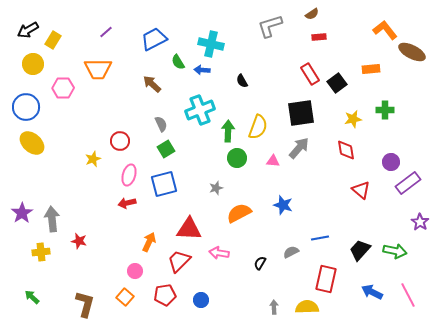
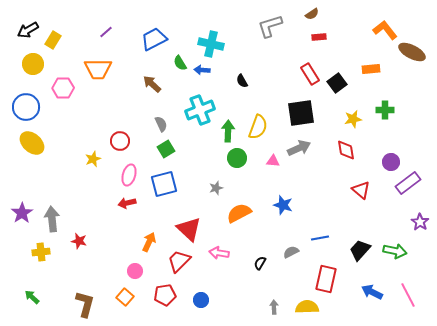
green semicircle at (178, 62): moved 2 px right, 1 px down
gray arrow at (299, 148): rotated 25 degrees clockwise
red triangle at (189, 229): rotated 40 degrees clockwise
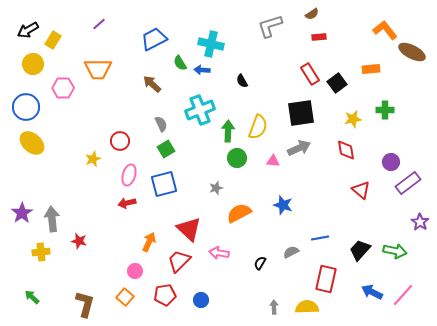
purple line at (106, 32): moved 7 px left, 8 px up
pink line at (408, 295): moved 5 px left; rotated 70 degrees clockwise
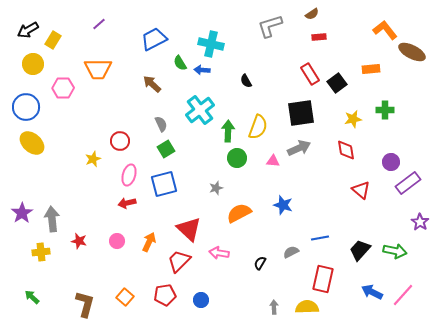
black semicircle at (242, 81): moved 4 px right
cyan cross at (200, 110): rotated 16 degrees counterclockwise
pink circle at (135, 271): moved 18 px left, 30 px up
red rectangle at (326, 279): moved 3 px left
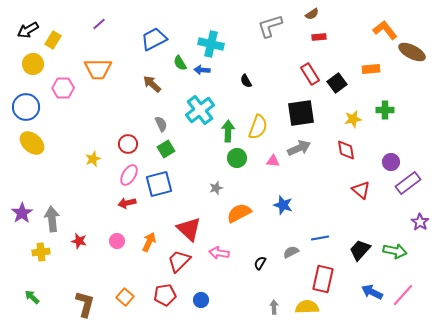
red circle at (120, 141): moved 8 px right, 3 px down
pink ellipse at (129, 175): rotated 15 degrees clockwise
blue square at (164, 184): moved 5 px left
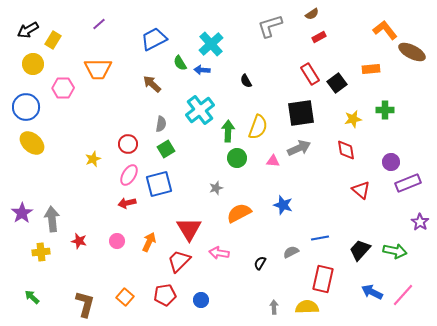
red rectangle at (319, 37): rotated 24 degrees counterclockwise
cyan cross at (211, 44): rotated 35 degrees clockwise
gray semicircle at (161, 124): rotated 35 degrees clockwise
purple rectangle at (408, 183): rotated 15 degrees clockwise
red triangle at (189, 229): rotated 16 degrees clockwise
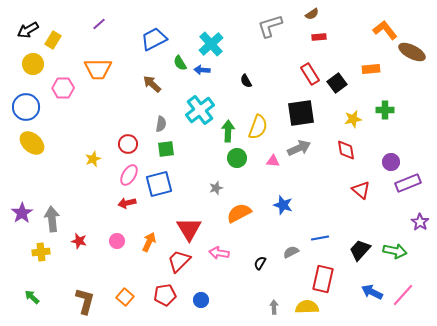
red rectangle at (319, 37): rotated 24 degrees clockwise
green square at (166, 149): rotated 24 degrees clockwise
brown L-shape at (85, 304): moved 3 px up
